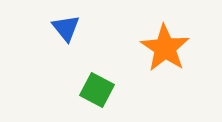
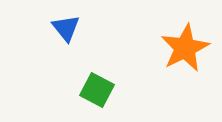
orange star: moved 20 px right; rotated 12 degrees clockwise
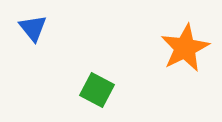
blue triangle: moved 33 px left
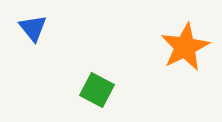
orange star: moved 1 px up
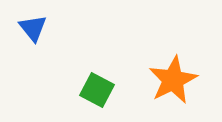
orange star: moved 12 px left, 33 px down
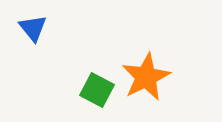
orange star: moved 27 px left, 3 px up
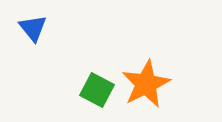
orange star: moved 7 px down
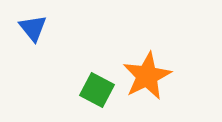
orange star: moved 1 px right, 8 px up
